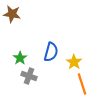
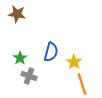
brown star: moved 5 px right
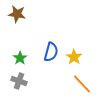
yellow star: moved 5 px up
gray cross: moved 10 px left, 5 px down
orange line: rotated 25 degrees counterclockwise
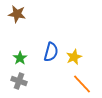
yellow star: rotated 14 degrees clockwise
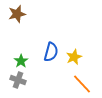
brown star: rotated 24 degrees counterclockwise
green star: moved 1 px right, 3 px down
gray cross: moved 1 px left, 1 px up
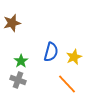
brown star: moved 5 px left, 9 px down
orange line: moved 15 px left
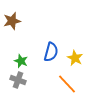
brown star: moved 2 px up
yellow star: moved 1 px right, 1 px down; rotated 21 degrees counterclockwise
green star: rotated 16 degrees counterclockwise
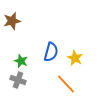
orange line: moved 1 px left
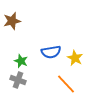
blue semicircle: rotated 66 degrees clockwise
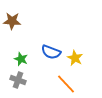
brown star: rotated 18 degrees clockwise
blue semicircle: rotated 30 degrees clockwise
green star: moved 2 px up
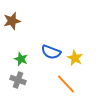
brown star: rotated 18 degrees counterclockwise
